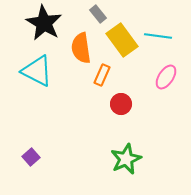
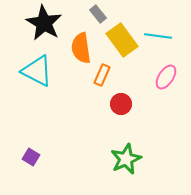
purple square: rotated 18 degrees counterclockwise
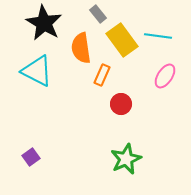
pink ellipse: moved 1 px left, 1 px up
purple square: rotated 24 degrees clockwise
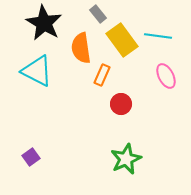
pink ellipse: moved 1 px right; rotated 60 degrees counterclockwise
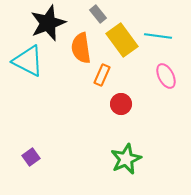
black star: moved 4 px right; rotated 21 degrees clockwise
cyan triangle: moved 9 px left, 10 px up
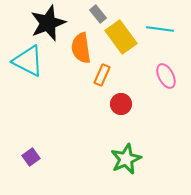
cyan line: moved 2 px right, 7 px up
yellow rectangle: moved 1 px left, 3 px up
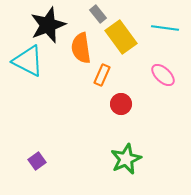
black star: moved 2 px down
cyan line: moved 5 px right, 1 px up
pink ellipse: moved 3 px left, 1 px up; rotated 20 degrees counterclockwise
purple square: moved 6 px right, 4 px down
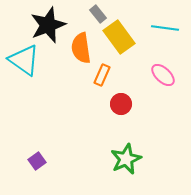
yellow rectangle: moved 2 px left
cyan triangle: moved 4 px left, 1 px up; rotated 8 degrees clockwise
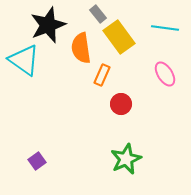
pink ellipse: moved 2 px right, 1 px up; rotated 15 degrees clockwise
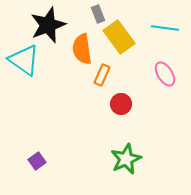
gray rectangle: rotated 18 degrees clockwise
orange semicircle: moved 1 px right, 1 px down
